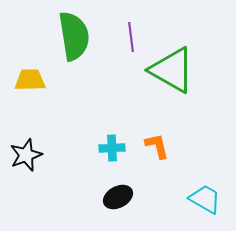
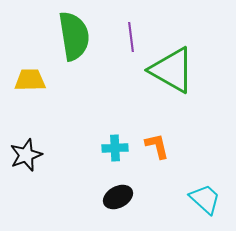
cyan cross: moved 3 px right
cyan trapezoid: rotated 12 degrees clockwise
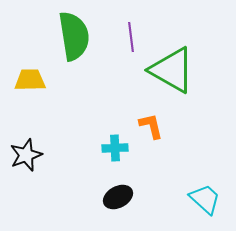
orange L-shape: moved 6 px left, 20 px up
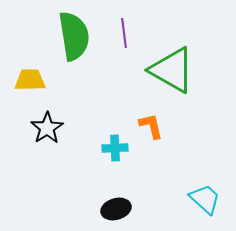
purple line: moved 7 px left, 4 px up
black star: moved 21 px right, 27 px up; rotated 12 degrees counterclockwise
black ellipse: moved 2 px left, 12 px down; rotated 12 degrees clockwise
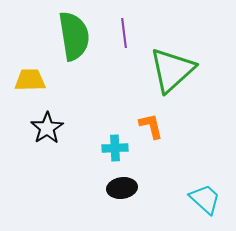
green triangle: rotated 48 degrees clockwise
black ellipse: moved 6 px right, 21 px up; rotated 8 degrees clockwise
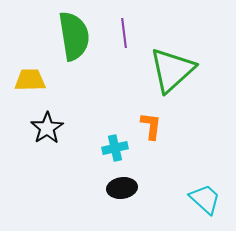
orange L-shape: rotated 20 degrees clockwise
cyan cross: rotated 10 degrees counterclockwise
